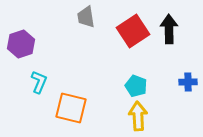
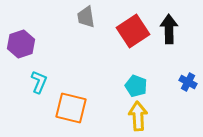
blue cross: rotated 30 degrees clockwise
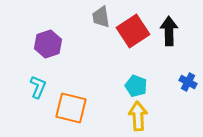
gray trapezoid: moved 15 px right
black arrow: moved 2 px down
purple hexagon: moved 27 px right
cyan L-shape: moved 1 px left, 5 px down
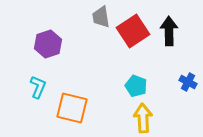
orange square: moved 1 px right
yellow arrow: moved 5 px right, 2 px down
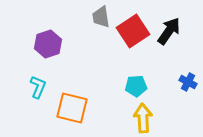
black arrow: rotated 36 degrees clockwise
cyan pentagon: rotated 25 degrees counterclockwise
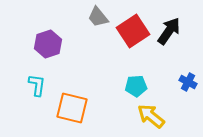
gray trapezoid: moved 3 px left; rotated 30 degrees counterclockwise
cyan L-shape: moved 1 px left, 2 px up; rotated 15 degrees counterclockwise
yellow arrow: moved 8 px right, 2 px up; rotated 48 degrees counterclockwise
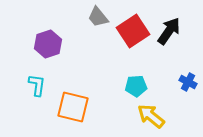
orange square: moved 1 px right, 1 px up
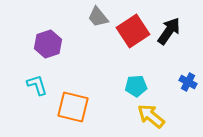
cyan L-shape: rotated 25 degrees counterclockwise
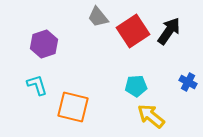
purple hexagon: moved 4 px left
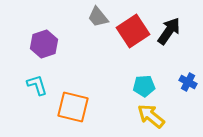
cyan pentagon: moved 8 px right
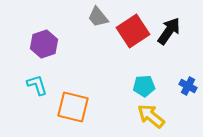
blue cross: moved 4 px down
